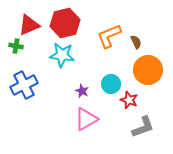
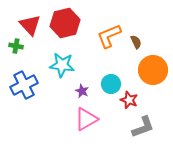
red triangle: moved 1 px right; rotated 50 degrees counterclockwise
cyan star: moved 10 px down
orange circle: moved 5 px right
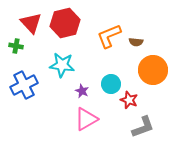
red triangle: moved 1 px right, 2 px up
brown semicircle: rotated 120 degrees clockwise
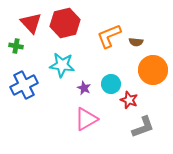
purple star: moved 2 px right, 3 px up
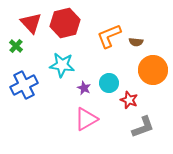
green cross: rotated 32 degrees clockwise
cyan circle: moved 2 px left, 1 px up
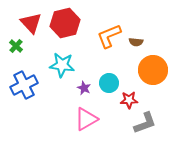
red star: rotated 24 degrees counterclockwise
gray L-shape: moved 2 px right, 4 px up
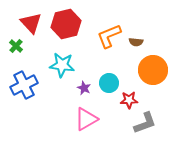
red hexagon: moved 1 px right, 1 px down
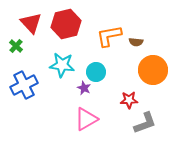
orange L-shape: rotated 12 degrees clockwise
cyan circle: moved 13 px left, 11 px up
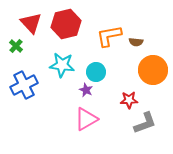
purple star: moved 2 px right, 2 px down
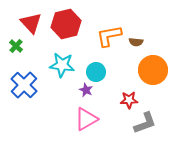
blue cross: rotated 20 degrees counterclockwise
